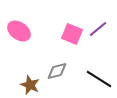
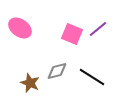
pink ellipse: moved 1 px right, 3 px up
black line: moved 7 px left, 2 px up
brown star: moved 2 px up
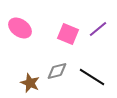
pink square: moved 4 px left
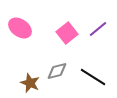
pink square: moved 1 px left, 1 px up; rotated 30 degrees clockwise
black line: moved 1 px right
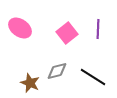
purple line: rotated 48 degrees counterclockwise
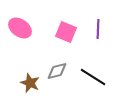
pink square: moved 1 px left, 1 px up; rotated 30 degrees counterclockwise
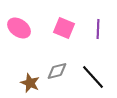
pink ellipse: moved 1 px left
pink square: moved 2 px left, 4 px up
black line: rotated 16 degrees clockwise
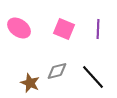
pink square: moved 1 px down
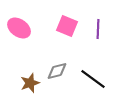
pink square: moved 3 px right, 3 px up
black line: moved 2 px down; rotated 12 degrees counterclockwise
brown star: rotated 30 degrees clockwise
